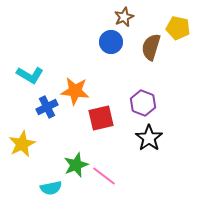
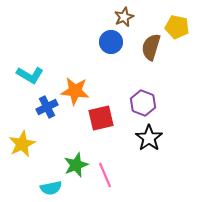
yellow pentagon: moved 1 px left, 1 px up
pink line: moved 1 px right, 1 px up; rotated 30 degrees clockwise
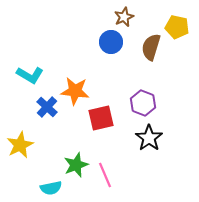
blue cross: rotated 20 degrees counterclockwise
yellow star: moved 2 px left, 1 px down
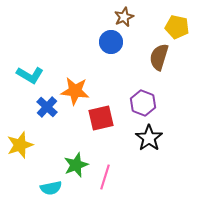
brown semicircle: moved 8 px right, 10 px down
yellow star: rotated 8 degrees clockwise
pink line: moved 2 px down; rotated 40 degrees clockwise
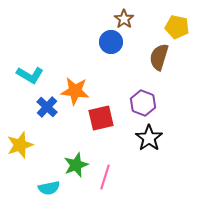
brown star: moved 2 px down; rotated 12 degrees counterclockwise
cyan semicircle: moved 2 px left
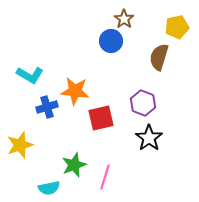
yellow pentagon: rotated 25 degrees counterclockwise
blue circle: moved 1 px up
blue cross: rotated 30 degrees clockwise
green star: moved 2 px left
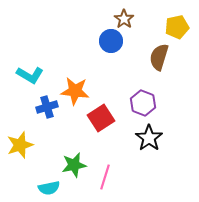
red square: rotated 20 degrees counterclockwise
green star: rotated 10 degrees clockwise
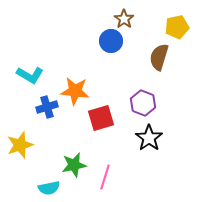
red square: rotated 16 degrees clockwise
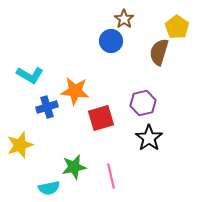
yellow pentagon: rotated 25 degrees counterclockwise
brown semicircle: moved 5 px up
purple hexagon: rotated 25 degrees clockwise
green star: moved 2 px down
pink line: moved 6 px right, 1 px up; rotated 30 degrees counterclockwise
